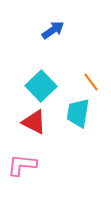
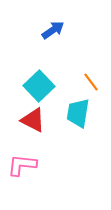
cyan square: moved 2 px left
red triangle: moved 1 px left, 2 px up
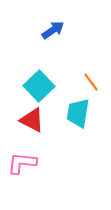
red triangle: moved 1 px left
pink L-shape: moved 2 px up
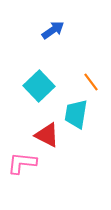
cyan trapezoid: moved 2 px left, 1 px down
red triangle: moved 15 px right, 15 px down
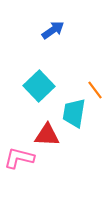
orange line: moved 4 px right, 8 px down
cyan trapezoid: moved 2 px left, 1 px up
red triangle: rotated 24 degrees counterclockwise
pink L-shape: moved 3 px left, 5 px up; rotated 8 degrees clockwise
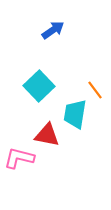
cyan trapezoid: moved 1 px right, 1 px down
red triangle: rotated 8 degrees clockwise
